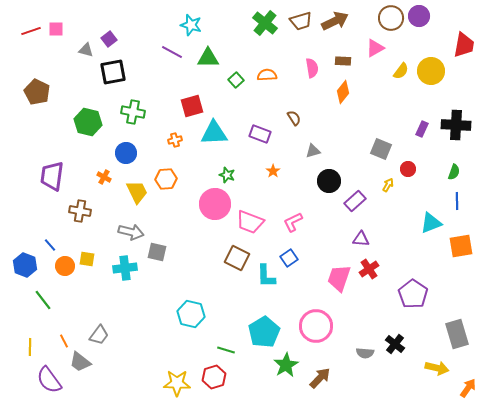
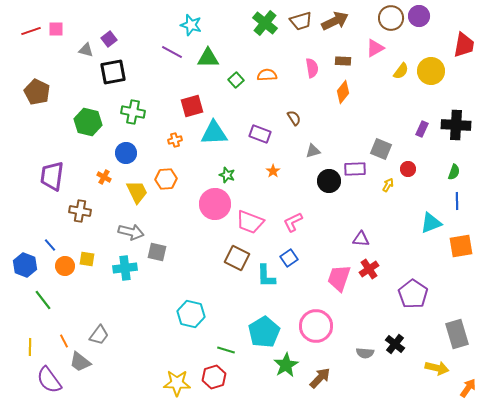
purple rectangle at (355, 201): moved 32 px up; rotated 40 degrees clockwise
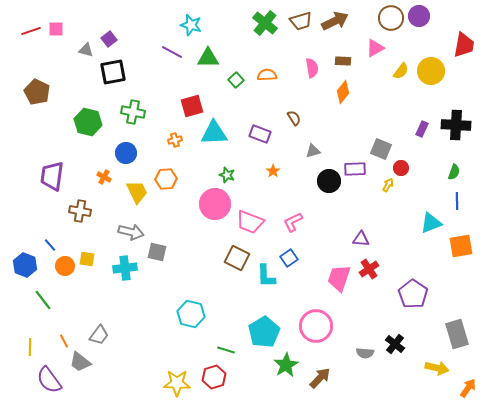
red circle at (408, 169): moved 7 px left, 1 px up
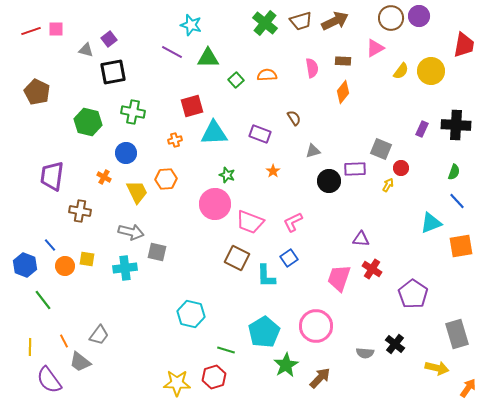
blue line at (457, 201): rotated 42 degrees counterclockwise
red cross at (369, 269): moved 3 px right; rotated 24 degrees counterclockwise
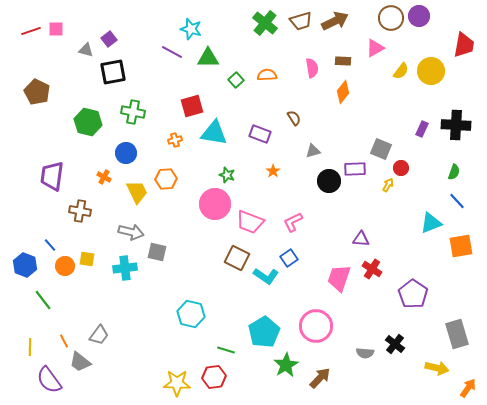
cyan star at (191, 25): moved 4 px down
cyan triangle at (214, 133): rotated 12 degrees clockwise
cyan L-shape at (266, 276): rotated 55 degrees counterclockwise
red hexagon at (214, 377): rotated 10 degrees clockwise
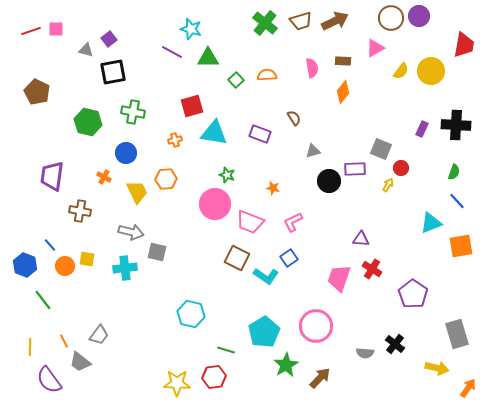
orange star at (273, 171): moved 17 px down; rotated 24 degrees counterclockwise
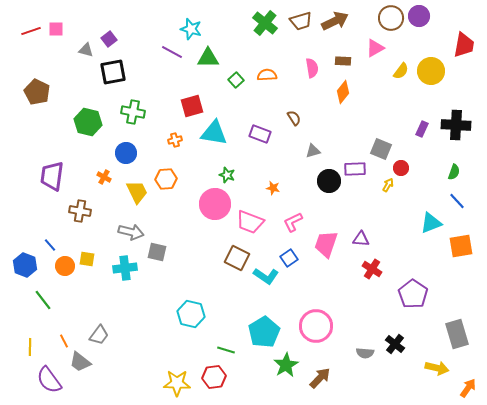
pink trapezoid at (339, 278): moved 13 px left, 34 px up
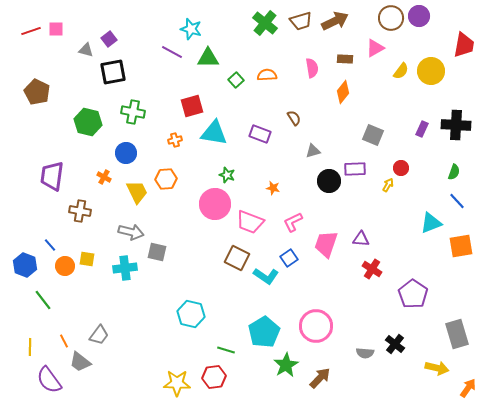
brown rectangle at (343, 61): moved 2 px right, 2 px up
gray square at (381, 149): moved 8 px left, 14 px up
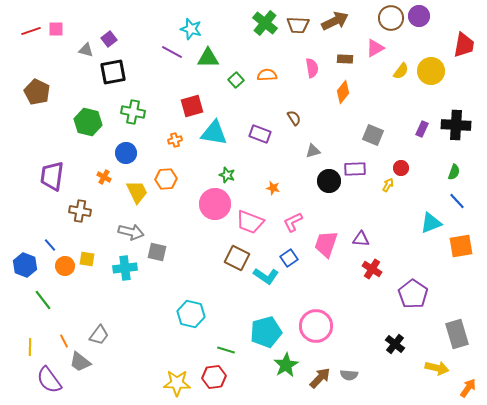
brown trapezoid at (301, 21): moved 3 px left, 4 px down; rotated 20 degrees clockwise
cyan pentagon at (264, 332): moved 2 px right; rotated 16 degrees clockwise
gray semicircle at (365, 353): moved 16 px left, 22 px down
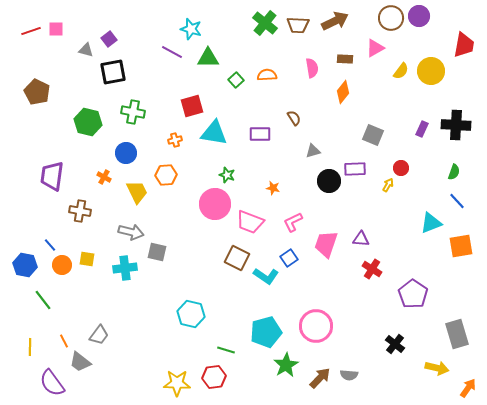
purple rectangle at (260, 134): rotated 20 degrees counterclockwise
orange hexagon at (166, 179): moved 4 px up
blue hexagon at (25, 265): rotated 10 degrees counterclockwise
orange circle at (65, 266): moved 3 px left, 1 px up
purple semicircle at (49, 380): moved 3 px right, 3 px down
